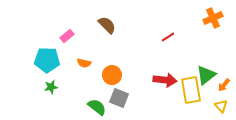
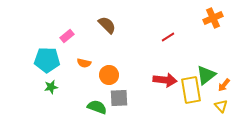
orange circle: moved 3 px left
gray square: rotated 24 degrees counterclockwise
green semicircle: rotated 18 degrees counterclockwise
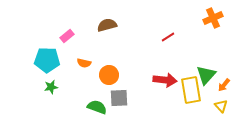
brown semicircle: rotated 60 degrees counterclockwise
green triangle: rotated 10 degrees counterclockwise
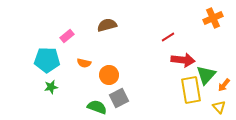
red arrow: moved 18 px right, 20 px up
gray square: rotated 24 degrees counterclockwise
yellow triangle: moved 2 px left, 1 px down
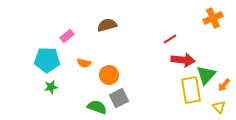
red line: moved 2 px right, 2 px down
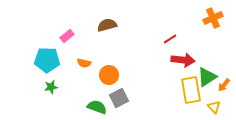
green triangle: moved 1 px right, 2 px down; rotated 15 degrees clockwise
yellow triangle: moved 5 px left
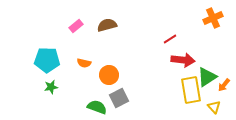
pink rectangle: moved 9 px right, 10 px up
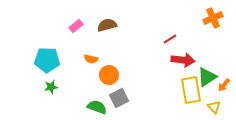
orange semicircle: moved 7 px right, 4 px up
